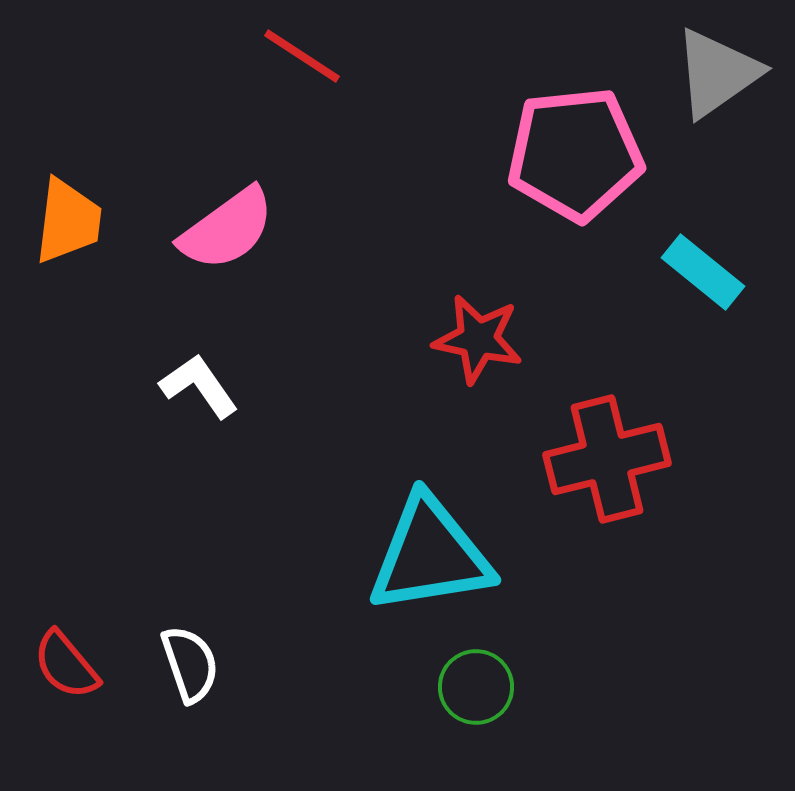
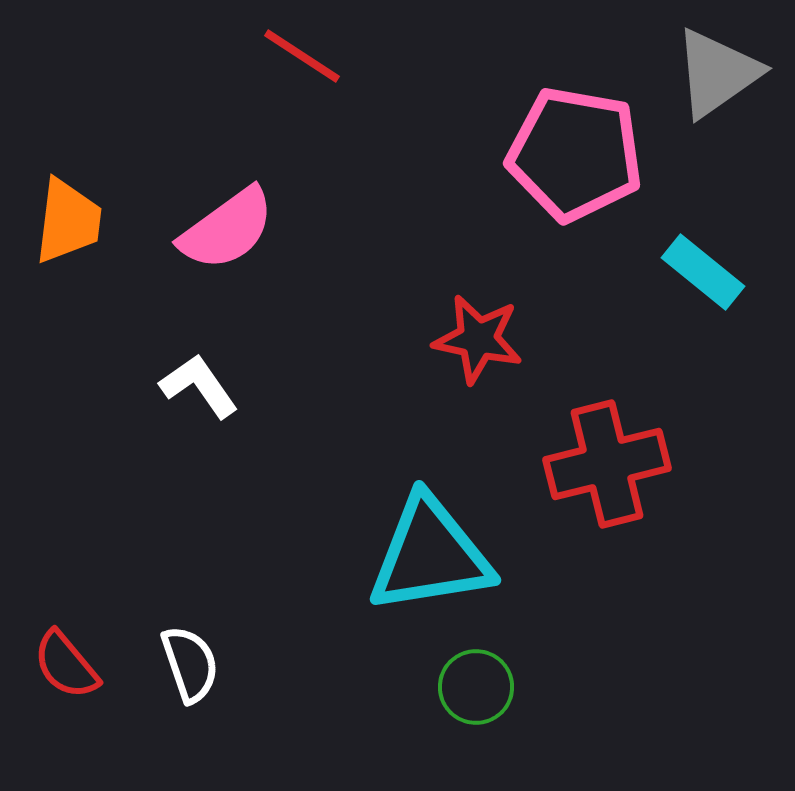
pink pentagon: rotated 16 degrees clockwise
red cross: moved 5 px down
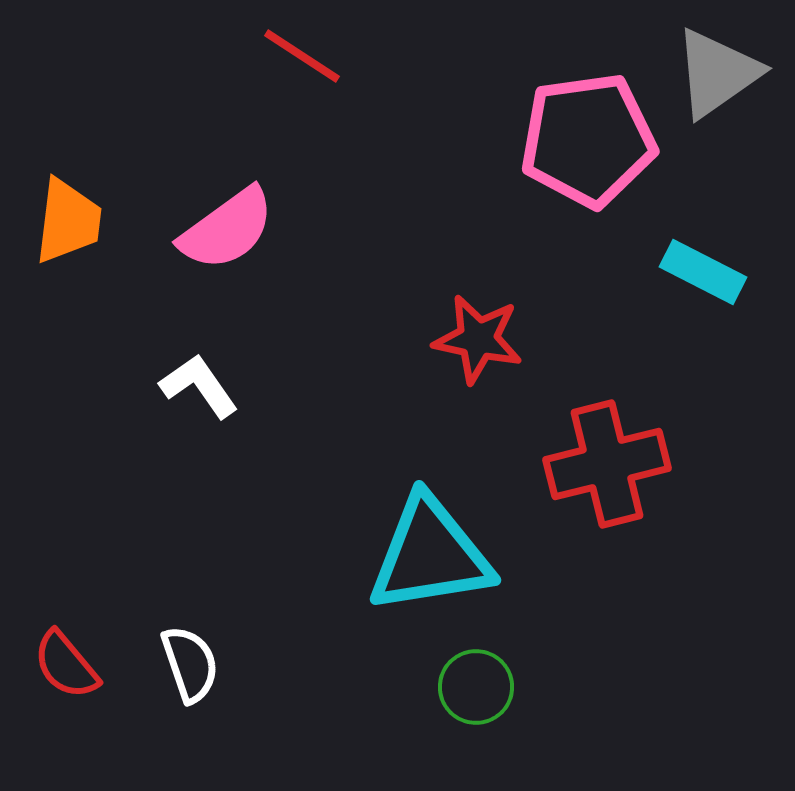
pink pentagon: moved 13 px right, 14 px up; rotated 18 degrees counterclockwise
cyan rectangle: rotated 12 degrees counterclockwise
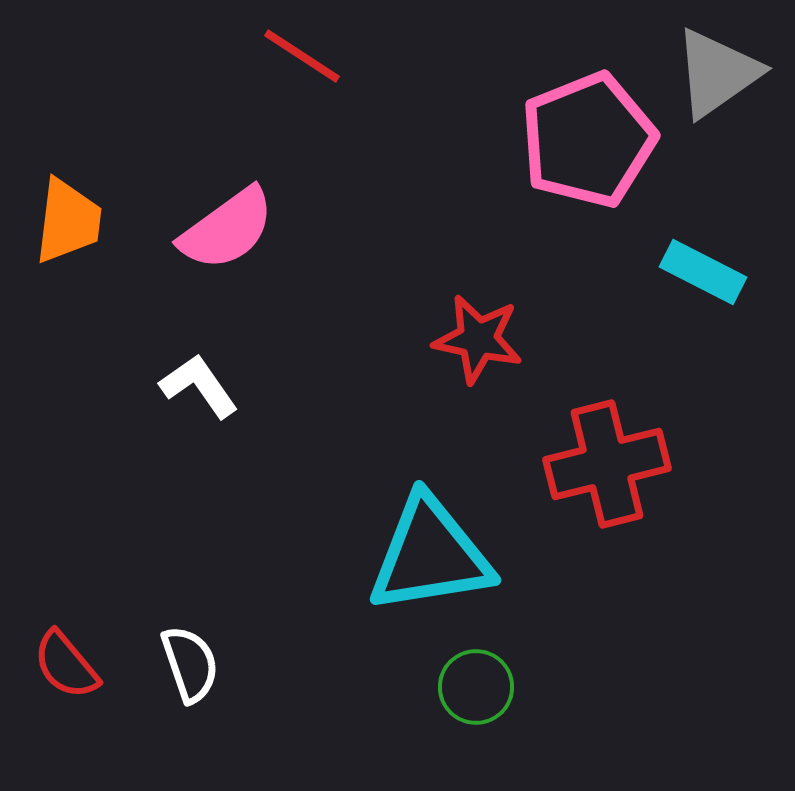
pink pentagon: rotated 14 degrees counterclockwise
